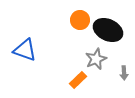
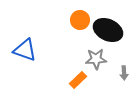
gray star: rotated 20 degrees clockwise
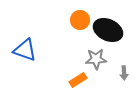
orange rectangle: rotated 12 degrees clockwise
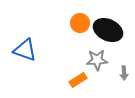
orange circle: moved 3 px down
gray star: moved 1 px right, 1 px down
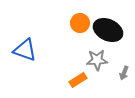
gray arrow: rotated 24 degrees clockwise
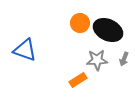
gray arrow: moved 14 px up
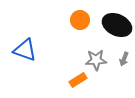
orange circle: moved 3 px up
black ellipse: moved 9 px right, 5 px up
gray star: moved 1 px left
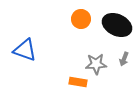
orange circle: moved 1 px right, 1 px up
gray star: moved 4 px down
orange rectangle: moved 2 px down; rotated 42 degrees clockwise
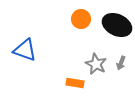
gray arrow: moved 3 px left, 4 px down
gray star: rotated 30 degrees clockwise
orange rectangle: moved 3 px left, 1 px down
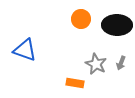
black ellipse: rotated 24 degrees counterclockwise
